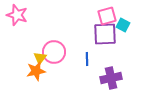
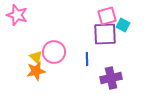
yellow triangle: moved 4 px left, 1 px up; rotated 24 degrees counterclockwise
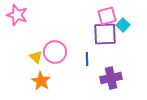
cyan square: rotated 16 degrees clockwise
pink circle: moved 1 px right
orange star: moved 5 px right, 10 px down; rotated 30 degrees counterclockwise
